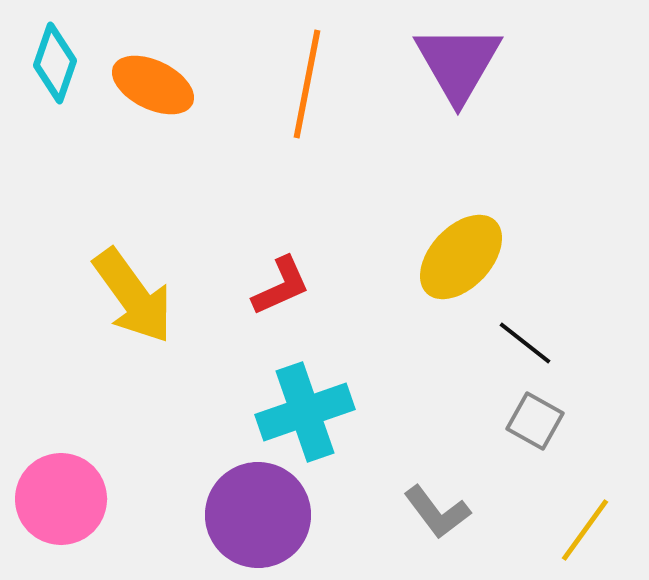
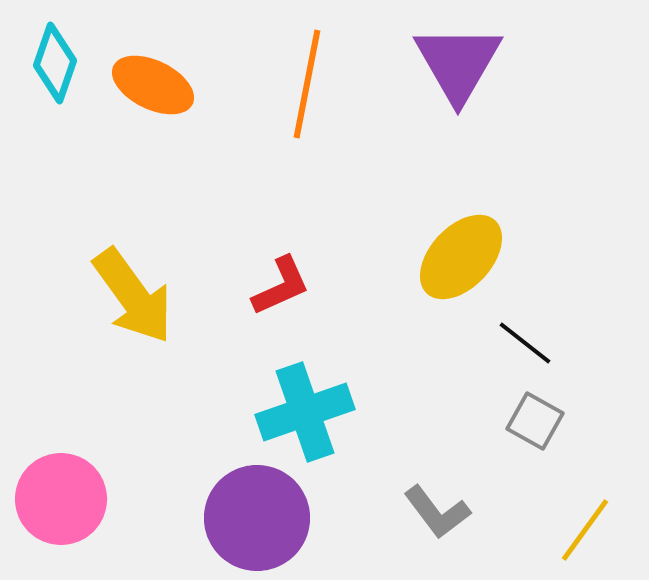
purple circle: moved 1 px left, 3 px down
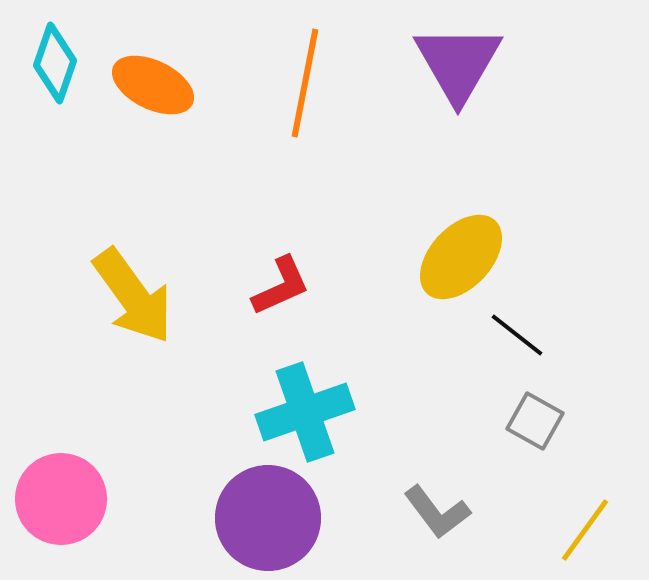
orange line: moved 2 px left, 1 px up
black line: moved 8 px left, 8 px up
purple circle: moved 11 px right
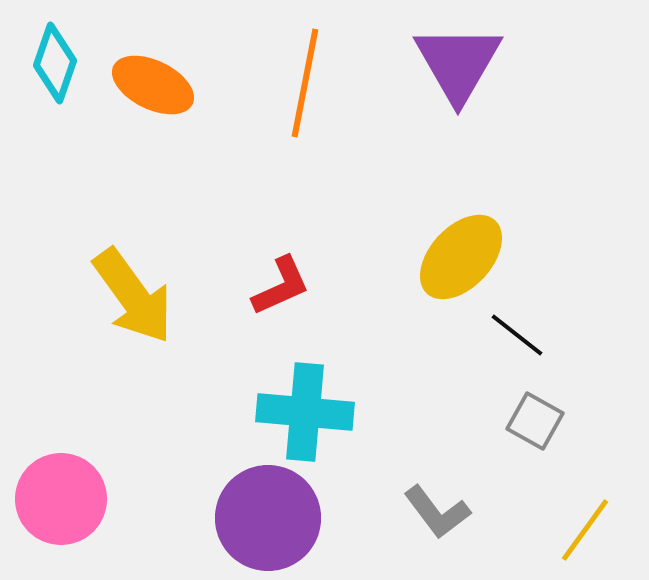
cyan cross: rotated 24 degrees clockwise
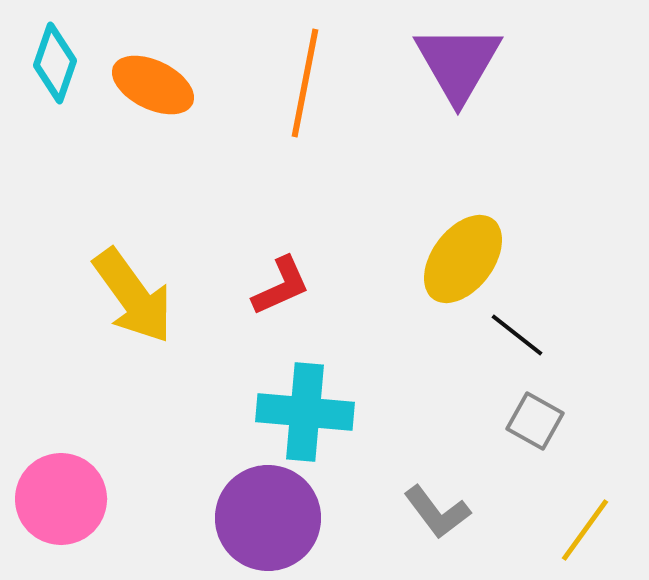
yellow ellipse: moved 2 px right, 2 px down; rotated 6 degrees counterclockwise
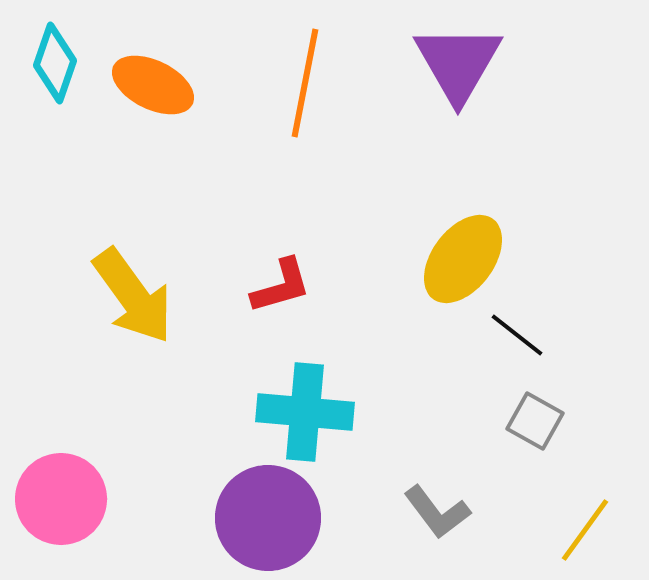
red L-shape: rotated 8 degrees clockwise
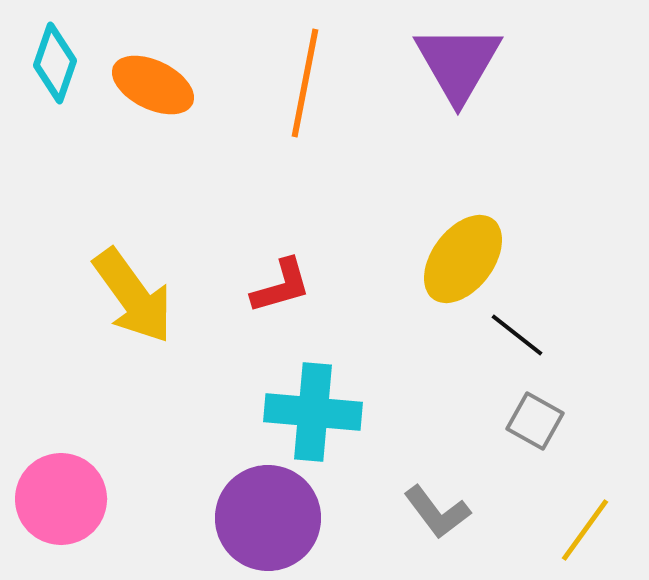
cyan cross: moved 8 px right
